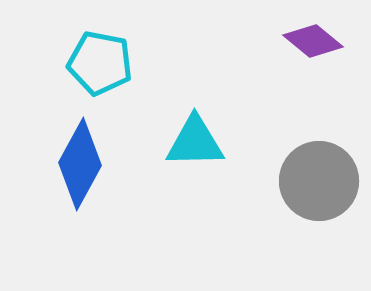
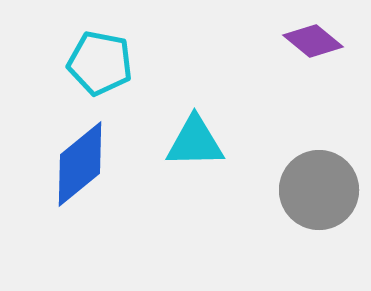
blue diamond: rotated 22 degrees clockwise
gray circle: moved 9 px down
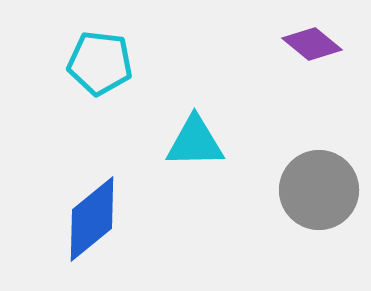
purple diamond: moved 1 px left, 3 px down
cyan pentagon: rotated 4 degrees counterclockwise
blue diamond: moved 12 px right, 55 px down
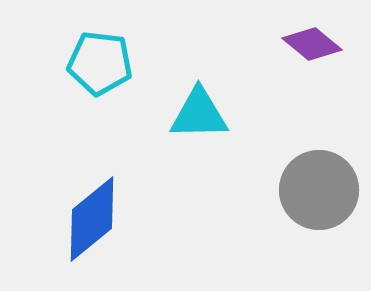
cyan triangle: moved 4 px right, 28 px up
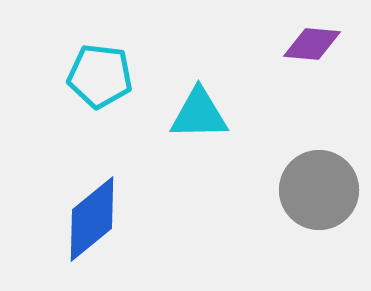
purple diamond: rotated 34 degrees counterclockwise
cyan pentagon: moved 13 px down
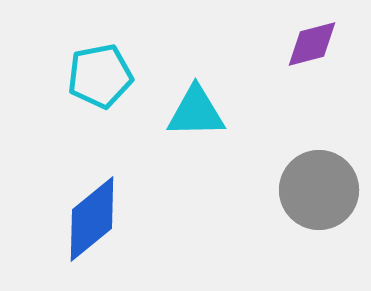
purple diamond: rotated 20 degrees counterclockwise
cyan pentagon: rotated 18 degrees counterclockwise
cyan triangle: moved 3 px left, 2 px up
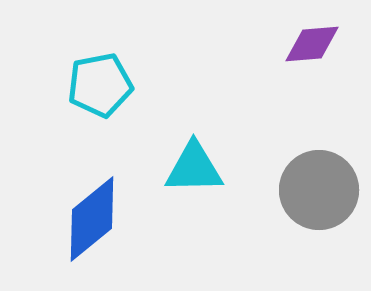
purple diamond: rotated 10 degrees clockwise
cyan pentagon: moved 9 px down
cyan triangle: moved 2 px left, 56 px down
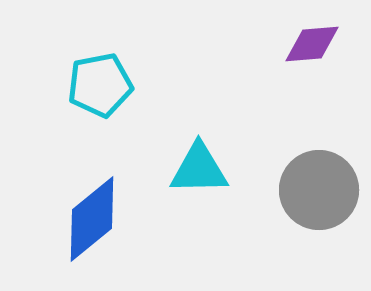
cyan triangle: moved 5 px right, 1 px down
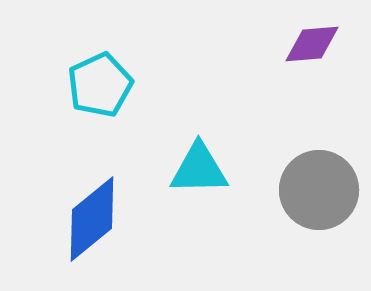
cyan pentagon: rotated 14 degrees counterclockwise
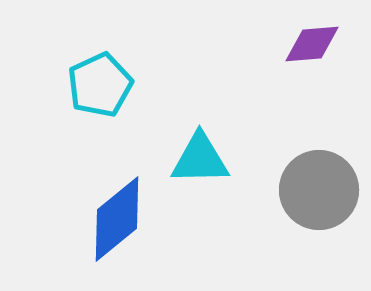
cyan triangle: moved 1 px right, 10 px up
blue diamond: moved 25 px right
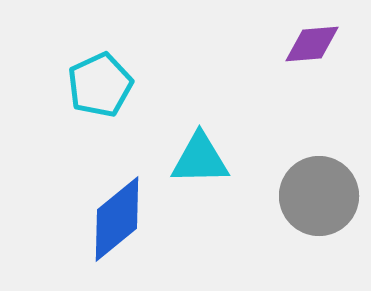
gray circle: moved 6 px down
